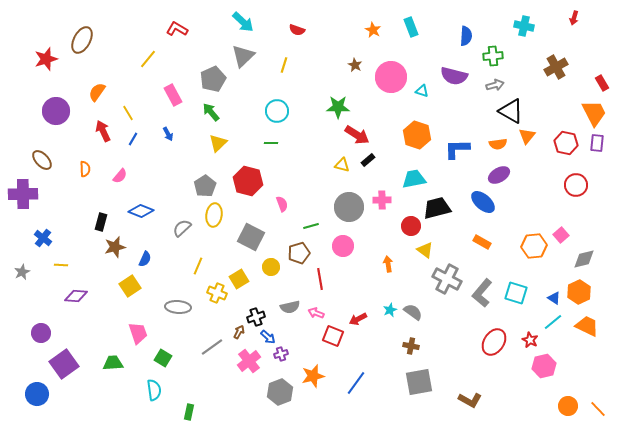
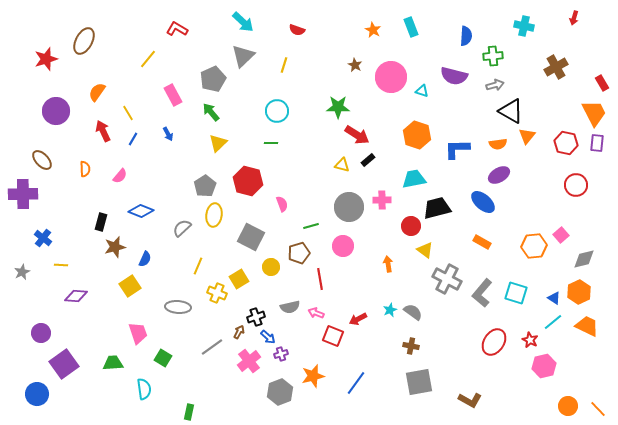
brown ellipse at (82, 40): moved 2 px right, 1 px down
cyan semicircle at (154, 390): moved 10 px left, 1 px up
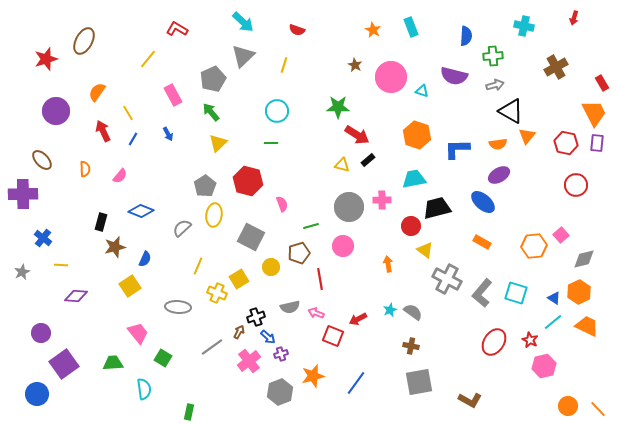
pink trapezoid at (138, 333): rotated 20 degrees counterclockwise
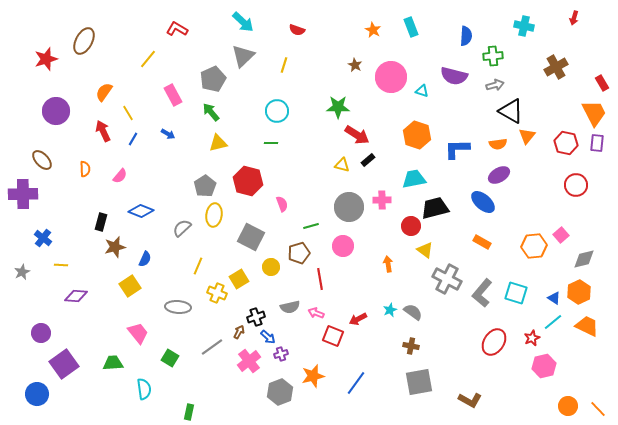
orange semicircle at (97, 92): moved 7 px right
blue arrow at (168, 134): rotated 32 degrees counterclockwise
yellow triangle at (218, 143): rotated 30 degrees clockwise
black trapezoid at (437, 208): moved 2 px left
red star at (530, 340): moved 2 px right, 2 px up; rotated 21 degrees clockwise
green square at (163, 358): moved 7 px right
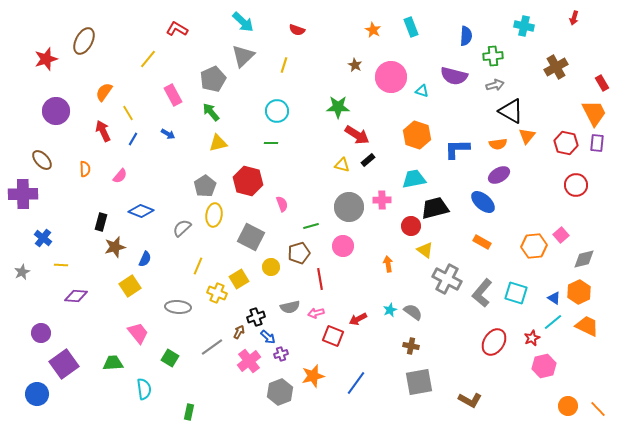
pink arrow at (316, 313): rotated 35 degrees counterclockwise
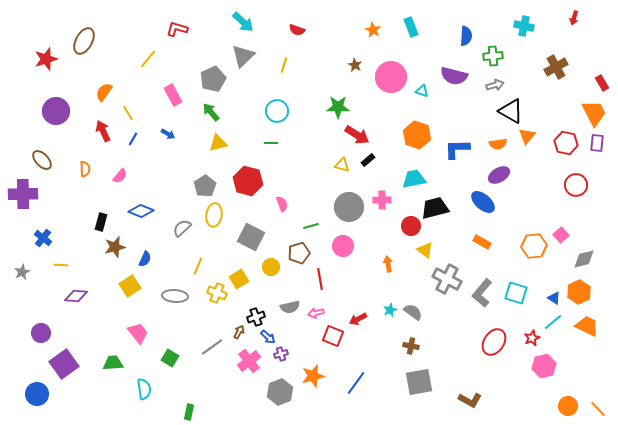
red L-shape at (177, 29): rotated 15 degrees counterclockwise
gray ellipse at (178, 307): moved 3 px left, 11 px up
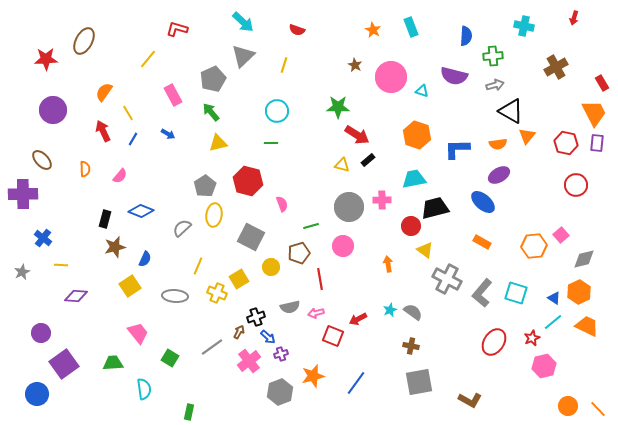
red star at (46, 59): rotated 15 degrees clockwise
purple circle at (56, 111): moved 3 px left, 1 px up
black rectangle at (101, 222): moved 4 px right, 3 px up
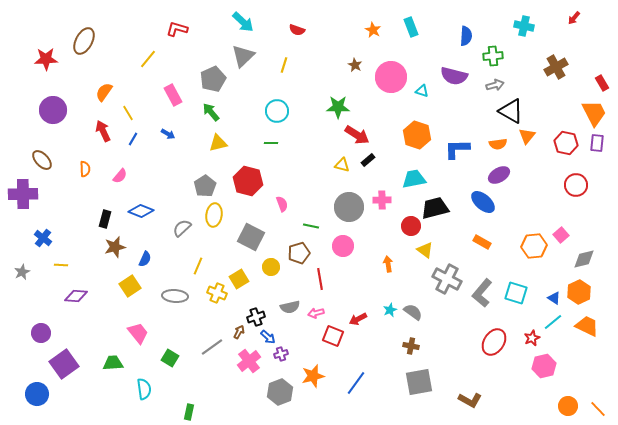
red arrow at (574, 18): rotated 24 degrees clockwise
green line at (311, 226): rotated 28 degrees clockwise
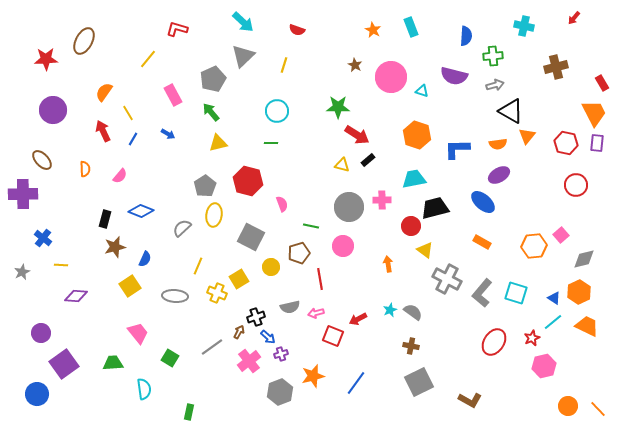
brown cross at (556, 67): rotated 15 degrees clockwise
gray square at (419, 382): rotated 16 degrees counterclockwise
